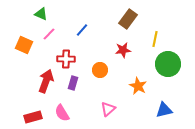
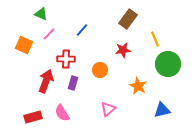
yellow line: rotated 35 degrees counterclockwise
blue triangle: moved 2 px left
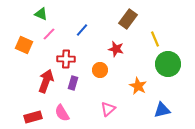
red star: moved 7 px left, 1 px up; rotated 21 degrees clockwise
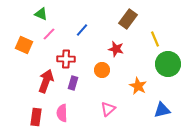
orange circle: moved 2 px right
pink semicircle: rotated 30 degrees clockwise
red rectangle: moved 3 px right; rotated 66 degrees counterclockwise
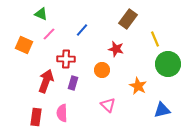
pink triangle: moved 4 px up; rotated 35 degrees counterclockwise
